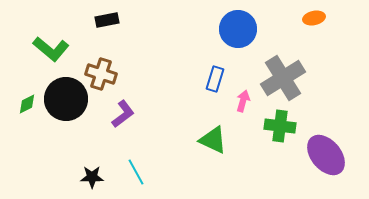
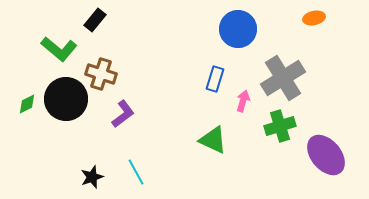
black rectangle: moved 12 px left; rotated 40 degrees counterclockwise
green L-shape: moved 8 px right
green cross: rotated 24 degrees counterclockwise
black star: rotated 20 degrees counterclockwise
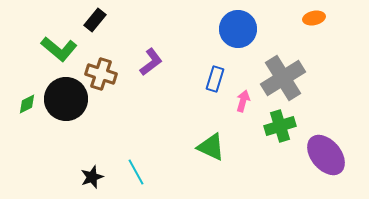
purple L-shape: moved 28 px right, 52 px up
green triangle: moved 2 px left, 7 px down
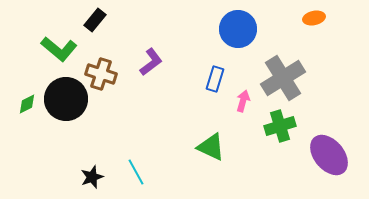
purple ellipse: moved 3 px right
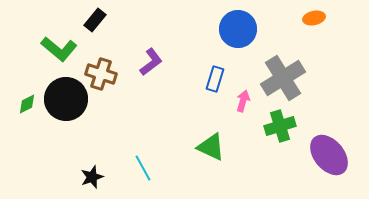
cyan line: moved 7 px right, 4 px up
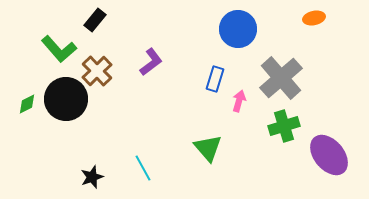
green L-shape: rotated 9 degrees clockwise
brown cross: moved 4 px left, 3 px up; rotated 28 degrees clockwise
gray cross: moved 2 px left; rotated 9 degrees counterclockwise
pink arrow: moved 4 px left
green cross: moved 4 px right
green triangle: moved 3 px left, 1 px down; rotated 24 degrees clockwise
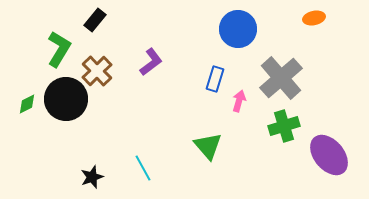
green L-shape: rotated 108 degrees counterclockwise
green triangle: moved 2 px up
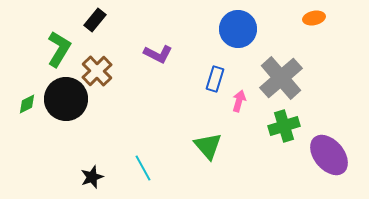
purple L-shape: moved 7 px right, 8 px up; rotated 64 degrees clockwise
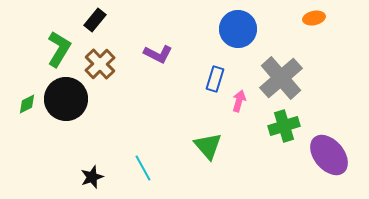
brown cross: moved 3 px right, 7 px up
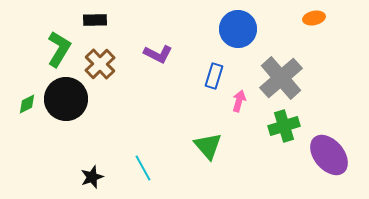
black rectangle: rotated 50 degrees clockwise
blue rectangle: moved 1 px left, 3 px up
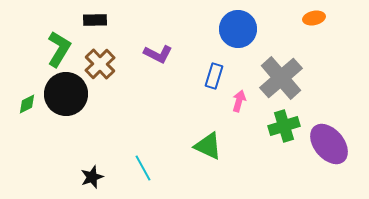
black circle: moved 5 px up
green triangle: rotated 24 degrees counterclockwise
purple ellipse: moved 11 px up
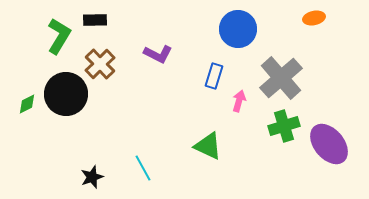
green L-shape: moved 13 px up
